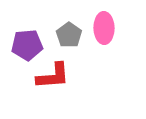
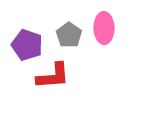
purple pentagon: rotated 24 degrees clockwise
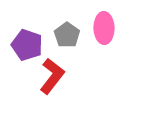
gray pentagon: moved 2 px left
red L-shape: moved 1 px left; rotated 48 degrees counterclockwise
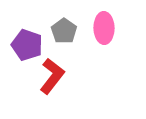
gray pentagon: moved 3 px left, 4 px up
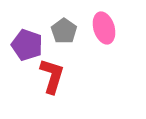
pink ellipse: rotated 16 degrees counterclockwise
red L-shape: rotated 21 degrees counterclockwise
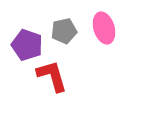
gray pentagon: rotated 25 degrees clockwise
red L-shape: rotated 33 degrees counterclockwise
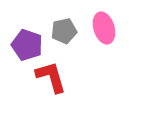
red L-shape: moved 1 px left, 1 px down
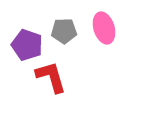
gray pentagon: rotated 10 degrees clockwise
